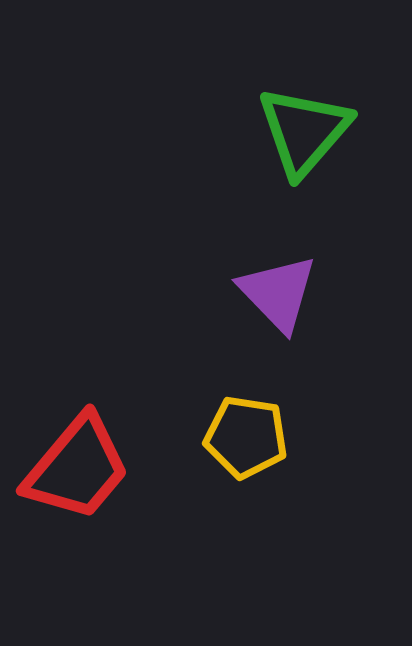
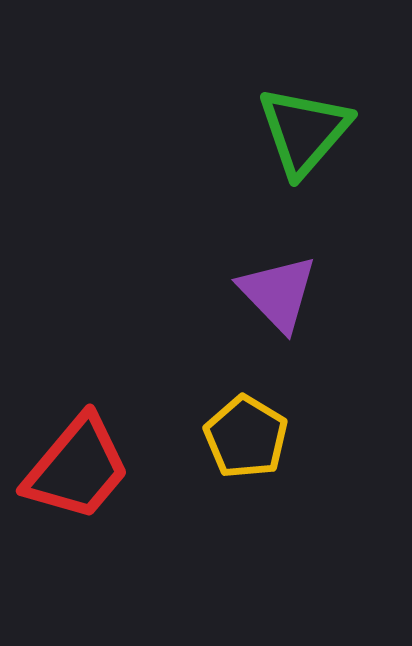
yellow pentagon: rotated 22 degrees clockwise
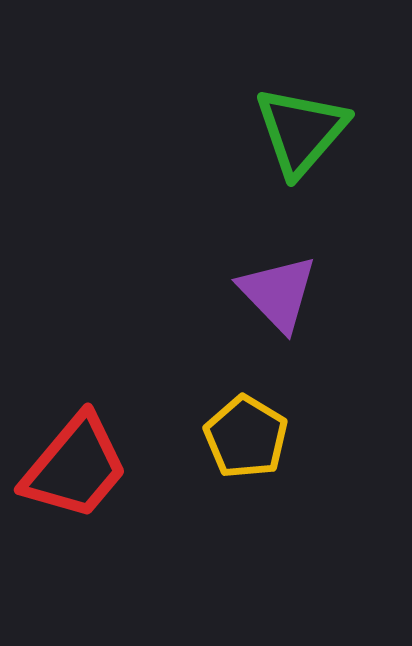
green triangle: moved 3 px left
red trapezoid: moved 2 px left, 1 px up
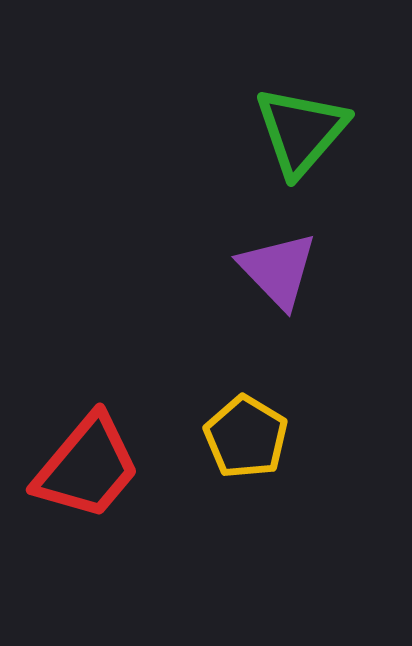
purple triangle: moved 23 px up
red trapezoid: moved 12 px right
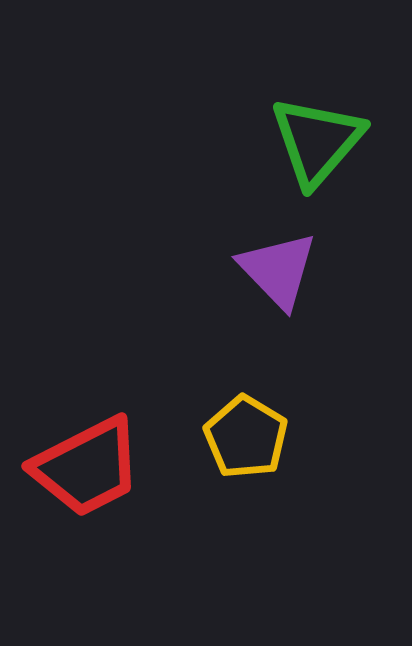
green triangle: moved 16 px right, 10 px down
red trapezoid: rotated 23 degrees clockwise
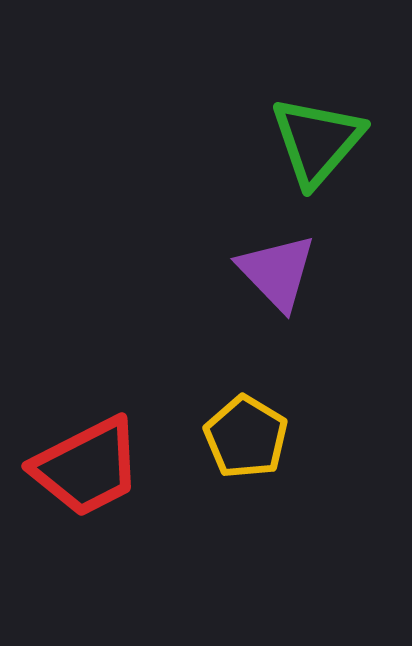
purple triangle: moved 1 px left, 2 px down
